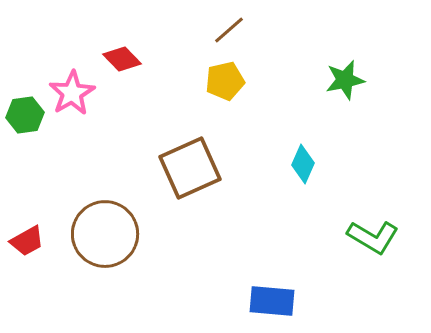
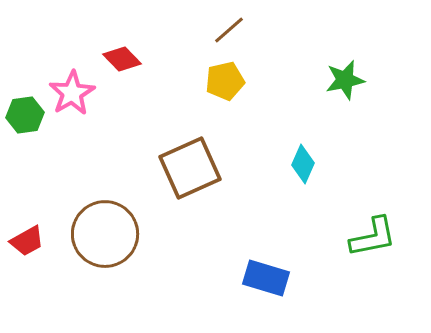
green L-shape: rotated 42 degrees counterclockwise
blue rectangle: moved 6 px left, 23 px up; rotated 12 degrees clockwise
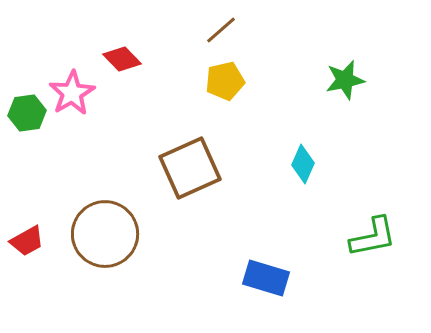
brown line: moved 8 px left
green hexagon: moved 2 px right, 2 px up
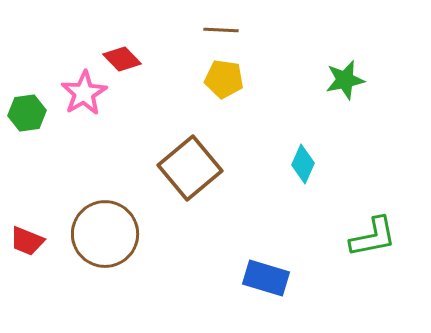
brown line: rotated 44 degrees clockwise
yellow pentagon: moved 1 px left, 2 px up; rotated 21 degrees clockwise
pink star: moved 12 px right
brown square: rotated 16 degrees counterclockwise
red trapezoid: rotated 51 degrees clockwise
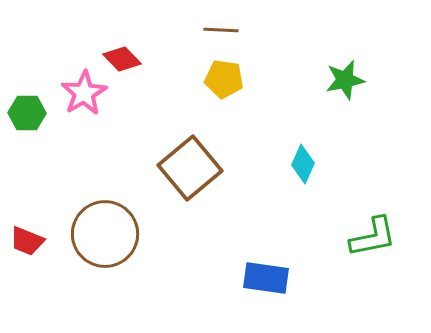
green hexagon: rotated 9 degrees clockwise
blue rectangle: rotated 9 degrees counterclockwise
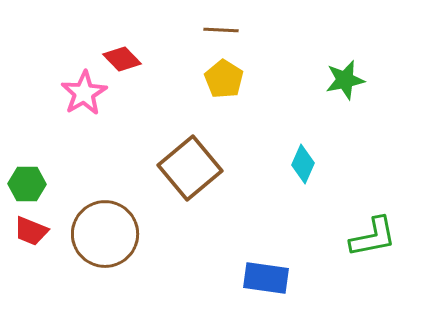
yellow pentagon: rotated 24 degrees clockwise
green hexagon: moved 71 px down
red trapezoid: moved 4 px right, 10 px up
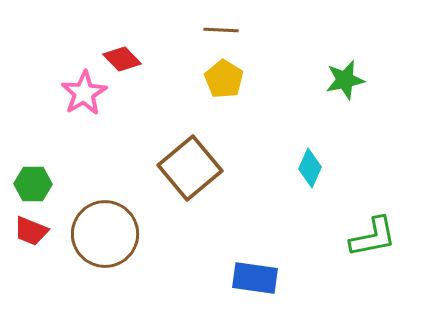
cyan diamond: moved 7 px right, 4 px down
green hexagon: moved 6 px right
blue rectangle: moved 11 px left
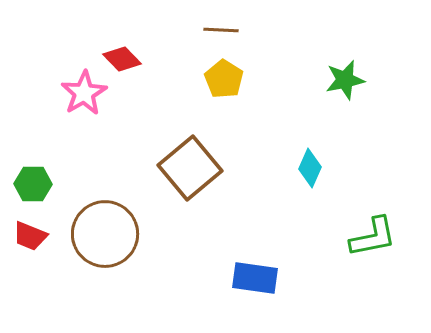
red trapezoid: moved 1 px left, 5 px down
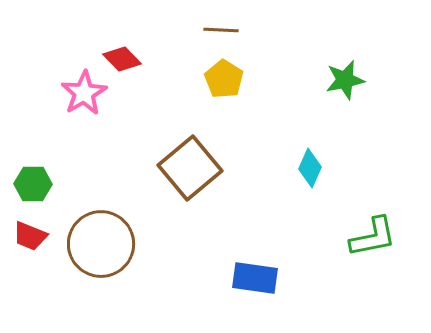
brown circle: moved 4 px left, 10 px down
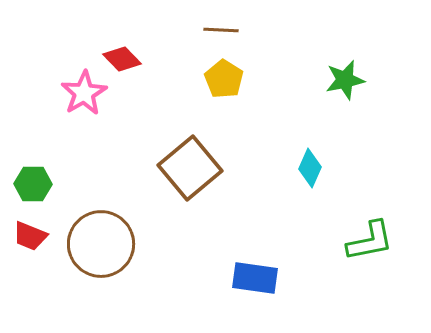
green L-shape: moved 3 px left, 4 px down
